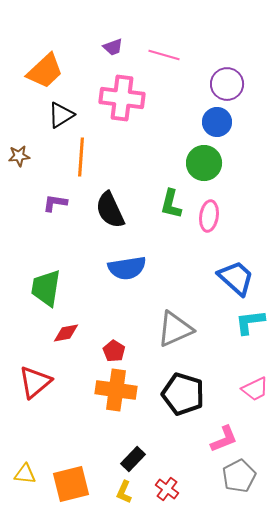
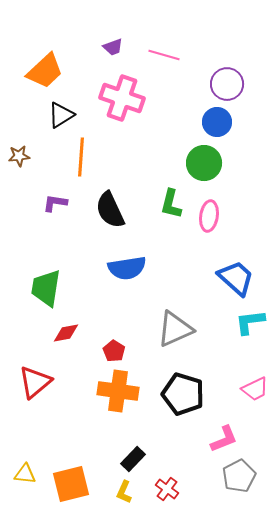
pink cross: rotated 12 degrees clockwise
orange cross: moved 2 px right, 1 px down
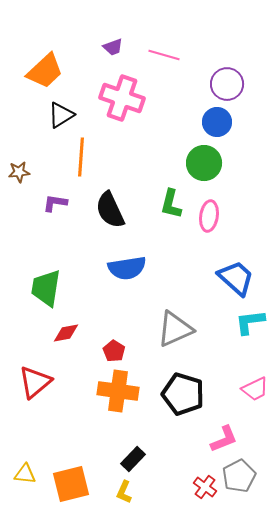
brown star: moved 16 px down
red cross: moved 38 px right, 2 px up
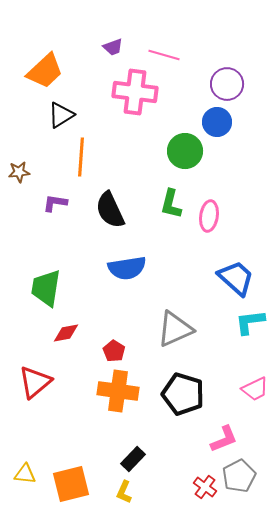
pink cross: moved 13 px right, 6 px up; rotated 12 degrees counterclockwise
green circle: moved 19 px left, 12 px up
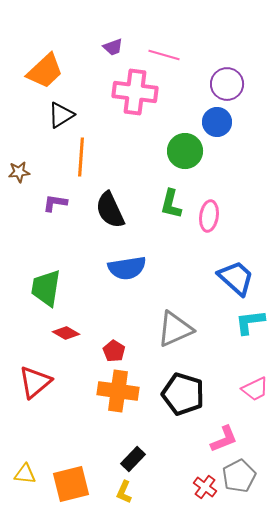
red diamond: rotated 40 degrees clockwise
